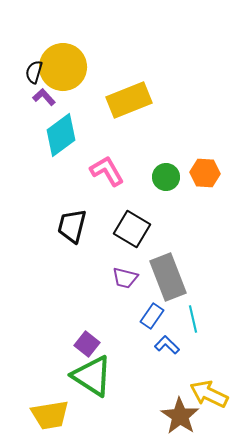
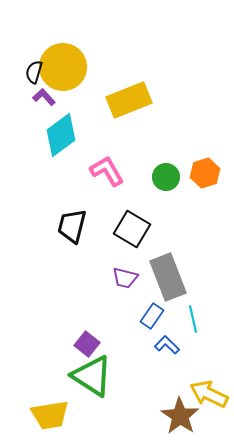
orange hexagon: rotated 20 degrees counterclockwise
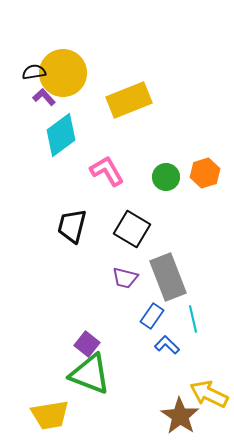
yellow circle: moved 6 px down
black semicircle: rotated 65 degrees clockwise
green triangle: moved 2 px left, 2 px up; rotated 12 degrees counterclockwise
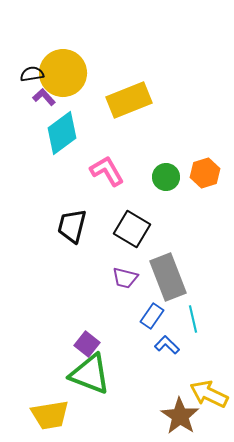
black semicircle: moved 2 px left, 2 px down
cyan diamond: moved 1 px right, 2 px up
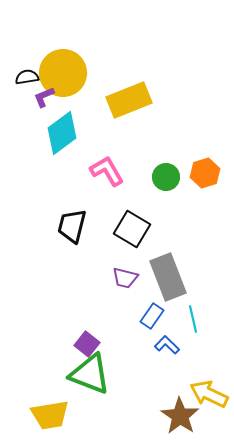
black semicircle: moved 5 px left, 3 px down
purple L-shape: rotated 70 degrees counterclockwise
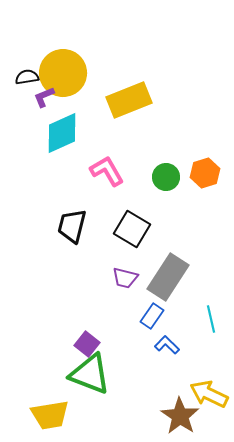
cyan diamond: rotated 12 degrees clockwise
gray rectangle: rotated 54 degrees clockwise
cyan line: moved 18 px right
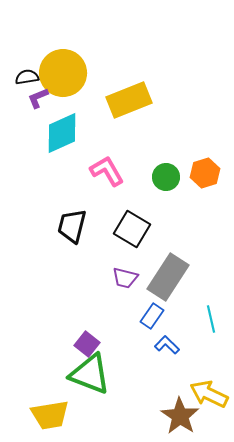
purple L-shape: moved 6 px left, 1 px down
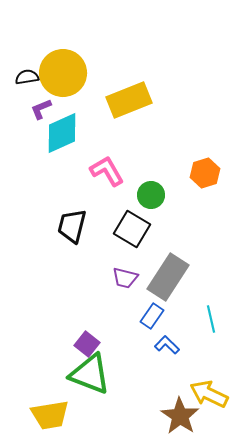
purple L-shape: moved 3 px right, 11 px down
green circle: moved 15 px left, 18 px down
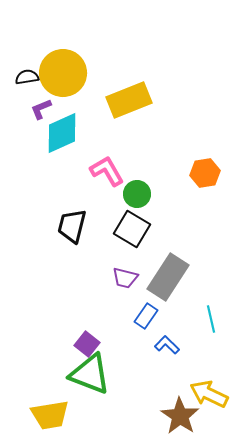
orange hexagon: rotated 8 degrees clockwise
green circle: moved 14 px left, 1 px up
blue rectangle: moved 6 px left
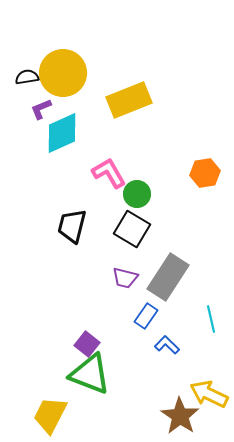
pink L-shape: moved 2 px right, 2 px down
yellow trapezoid: rotated 126 degrees clockwise
